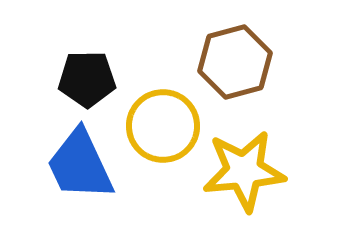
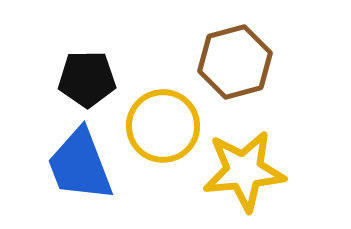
blue trapezoid: rotated 4 degrees clockwise
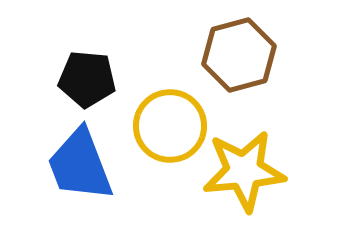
brown hexagon: moved 4 px right, 7 px up
black pentagon: rotated 6 degrees clockwise
yellow circle: moved 7 px right
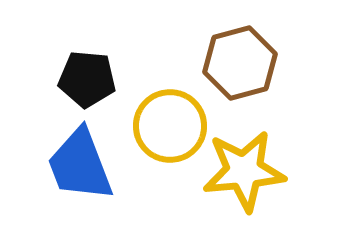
brown hexagon: moved 1 px right, 8 px down
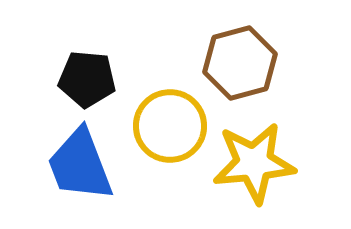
yellow star: moved 10 px right, 8 px up
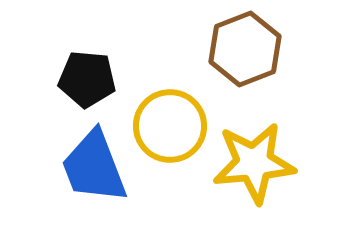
brown hexagon: moved 5 px right, 14 px up; rotated 6 degrees counterclockwise
blue trapezoid: moved 14 px right, 2 px down
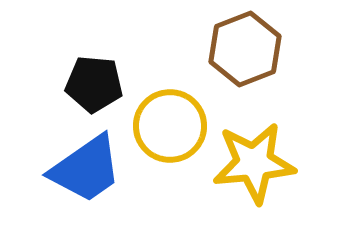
black pentagon: moved 7 px right, 5 px down
blue trapezoid: moved 8 px left, 2 px down; rotated 104 degrees counterclockwise
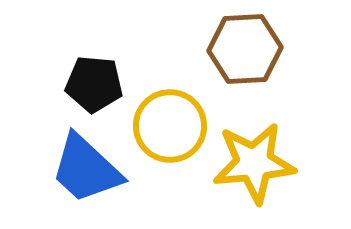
brown hexagon: rotated 18 degrees clockwise
blue trapezoid: rotated 78 degrees clockwise
